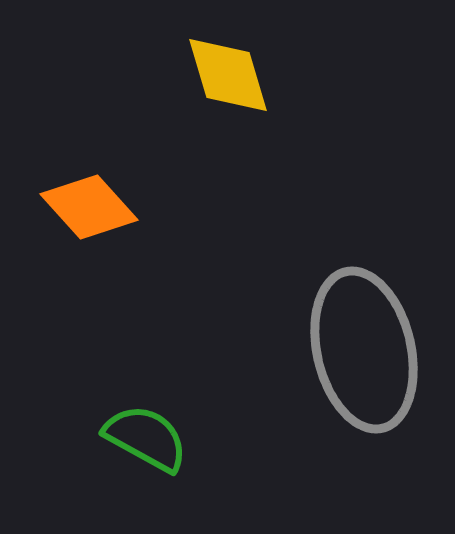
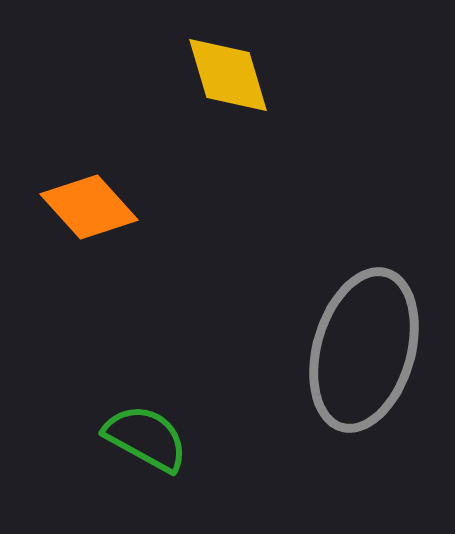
gray ellipse: rotated 29 degrees clockwise
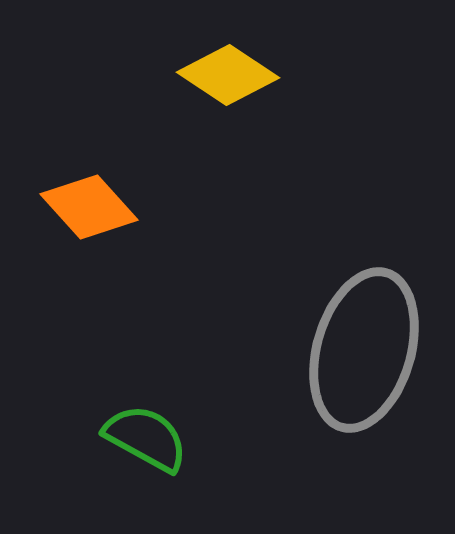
yellow diamond: rotated 40 degrees counterclockwise
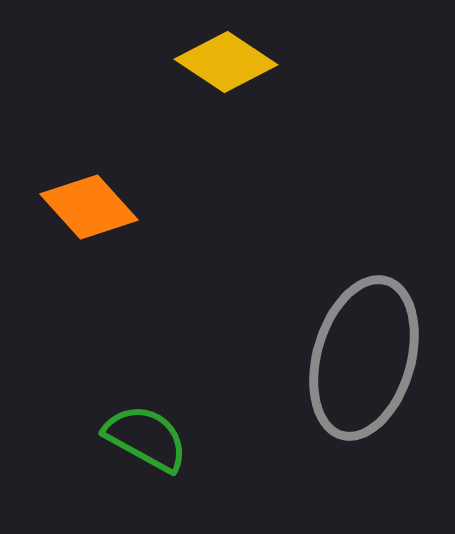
yellow diamond: moved 2 px left, 13 px up
gray ellipse: moved 8 px down
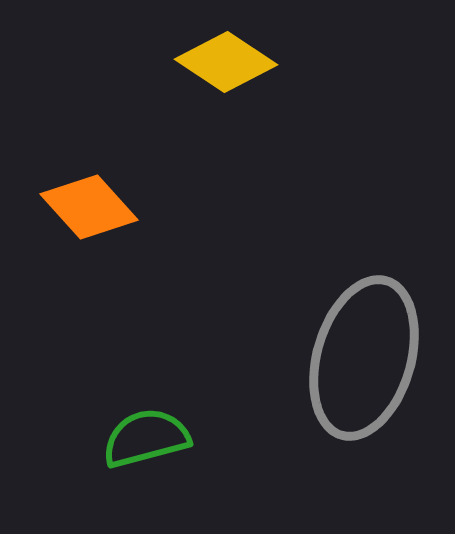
green semicircle: rotated 44 degrees counterclockwise
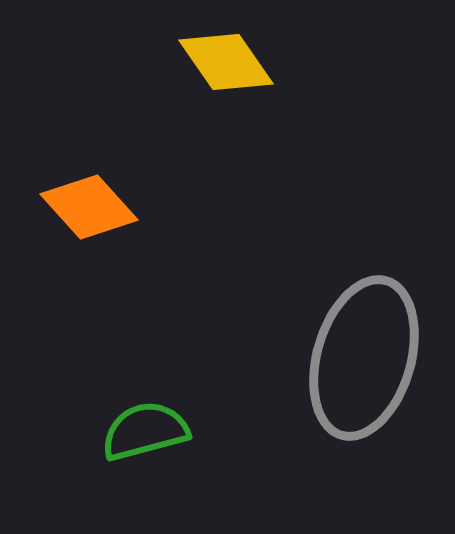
yellow diamond: rotated 22 degrees clockwise
green semicircle: moved 1 px left, 7 px up
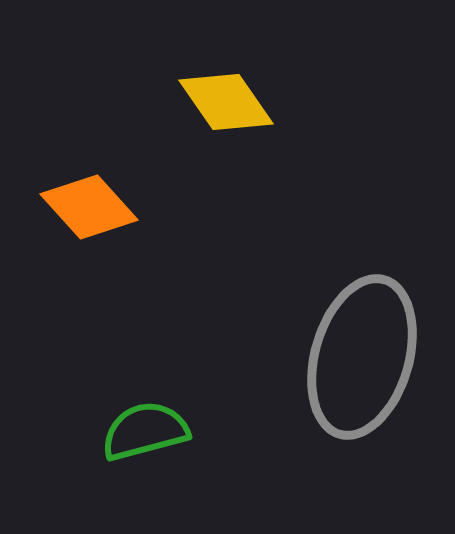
yellow diamond: moved 40 px down
gray ellipse: moved 2 px left, 1 px up
